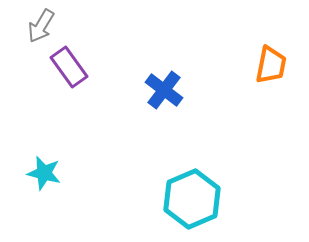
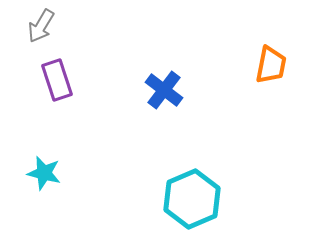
purple rectangle: moved 12 px left, 13 px down; rotated 18 degrees clockwise
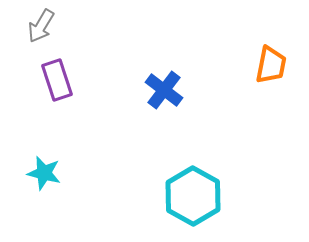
cyan hexagon: moved 1 px right, 3 px up; rotated 8 degrees counterclockwise
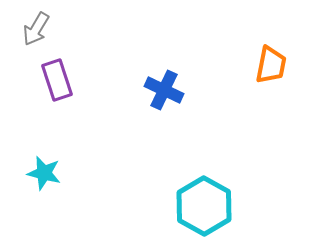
gray arrow: moved 5 px left, 3 px down
blue cross: rotated 12 degrees counterclockwise
cyan hexagon: moved 11 px right, 10 px down
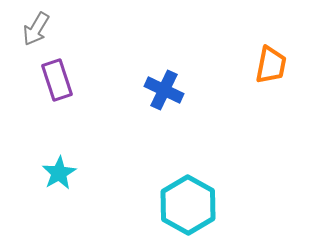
cyan star: moved 15 px right; rotated 28 degrees clockwise
cyan hexagon: moved 16 px left, 1 px up
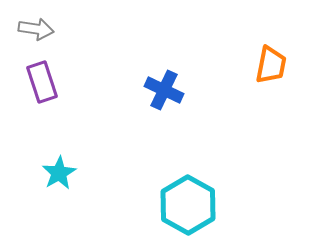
gray arrow: rotated 112 degrees counterclockwise
purple rectangle: moved 15 px left, 2 px down
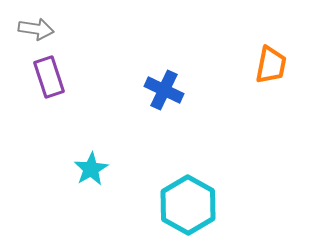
purple rectangle: moved 7 px right, 5 px up
cyan star: moved 32 px right, 4 px up
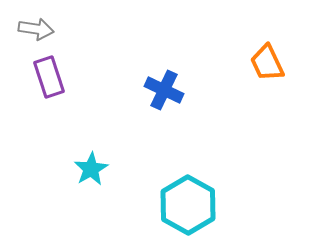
orange trapezoid: moved 4 px left, 2 px up; rotated 144 degrees clockwise
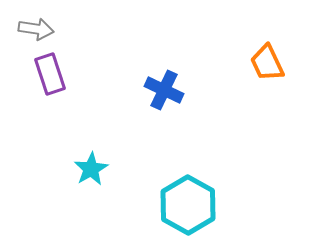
purple rectangle: moved 1 px right, 3 px up
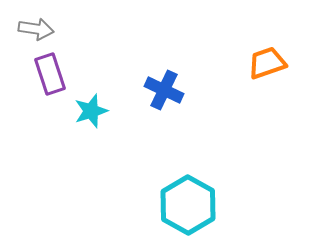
orange trapezoid: rotated 96 degrees clockwise
cyan star: moved 58 px up; rotated 12 degrees clockwise
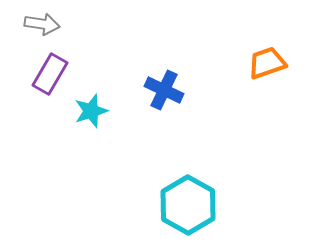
gray arrow: moved 6 px right, 5 px up
purple rectangle: rotated 48 degrees clockwise
